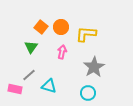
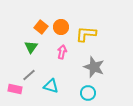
gray star: rotated 20 degrees counterclockwise
cyan triangle: moved 2 px right
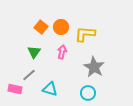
yellow L-shape: moved 1 px left
green triangle: moved 3 px right, 5 px down
gray star: rotated 10 degrees clockwise
cyan triangle: moved 1 px left, 3 px down
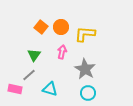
green triangle: moved 3 px down
gray star: moved 9 px left, 2 px down
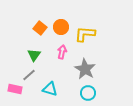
orange square: moved 1 px left, 1 px down
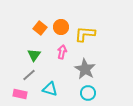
pink rectangle: moved 5 px right, 5 px down
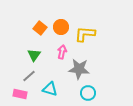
gray star: moved 6 px left; rotated 25 degrees counterclockwise
gray line: moved 1 px down
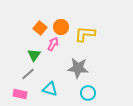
pink arrow: moved 9 px left, 8 px up; rotated 16 degrees clockwise
gray star: moved 1 px left, 1 px up
gray line: moved 1 px left, 2 px up
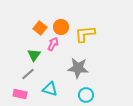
yellow L-shape: rotated 10 degrees counterclockwise
cyan circle: moved 2 px left, 2 px down
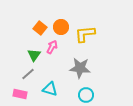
pink arrow: moved 1 px left, 3 px down
gray star: moved 2 px right
